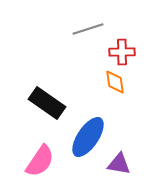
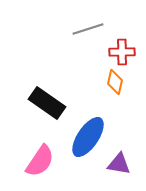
orange diamond: rotated 20 degrees clockwise
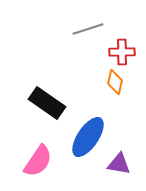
pink semicircle: moved 2 px left
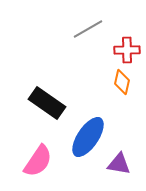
gray line: rotated 12 degrees counterclockwise
red cross: moved 5 px right, 2 px up
orange diamond: moved 7 px right
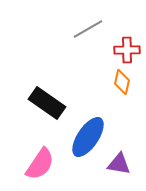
pink semicircle: moved 2 px right, 3 px down
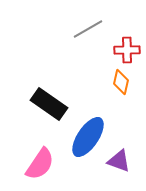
orange diamond: moved 1 px left
black rectangle: moved 2 px right, 1 px down
purple triangle: moved 3 px up; rotated 10 degrees clockwise
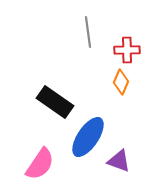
gray line: moved 3 px down; rotated 68 degrees counterclockwise
orange diamond: rotated 10 degrees clockwise
black rectangle: moved 6 px right, 2 px up
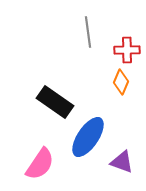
purple triangle: moved 3 px right, 1 px down
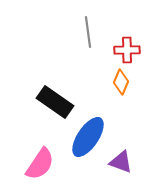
purple triangle: moved 1 px left
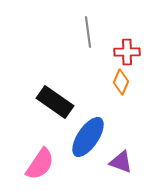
red cross: moved 2 px down
